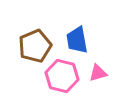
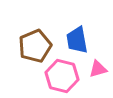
pink triangle: moved 4 px up
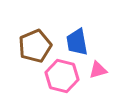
blue trapezoid: moved 2 px down
pink triangle: moved 1 px down
